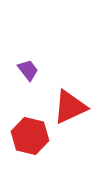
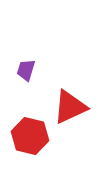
purple trapezoid: moved 2 px left; rotated 125 degrees counterclockwise
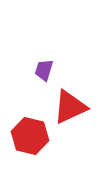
purple trapezoid: moved 18 px right
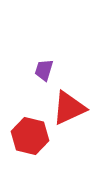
red triangle: moved 1 px left, 1 px down
